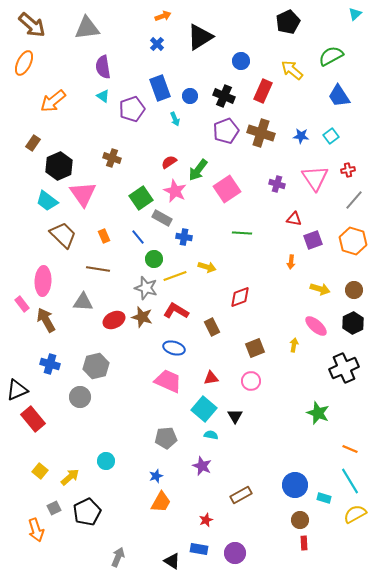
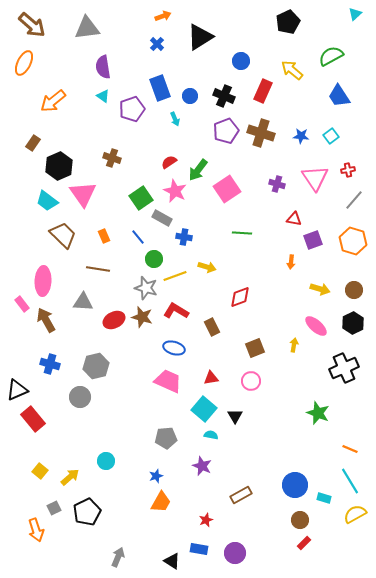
red rectangle at (304, 543): rotated 48 degrees clockwise
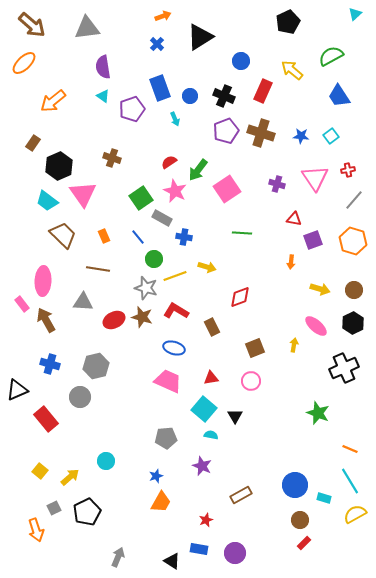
orange ellipse at (24, 63): rotated 20 degrees clockwise
red rectangle at (33, 419): moved 13 px right
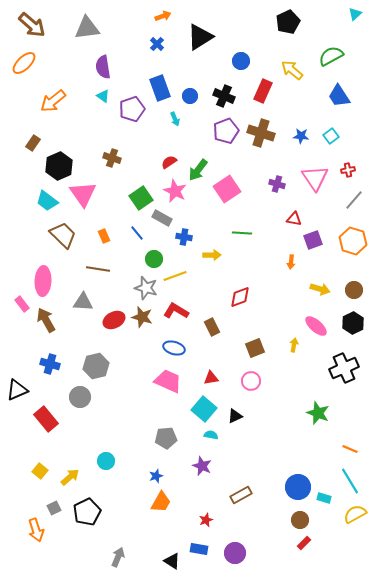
blue line at (138, 237): moved 1 px left, 4 px up
yellow arrow at (207, 267): moved 5 px right, 12 px up; rotated 18 degrees counterclockwise
black triangle at (235, 416): rotated 35 degrees clockwise
blue circle at (295, 485): moved 3 px right, 2 px down
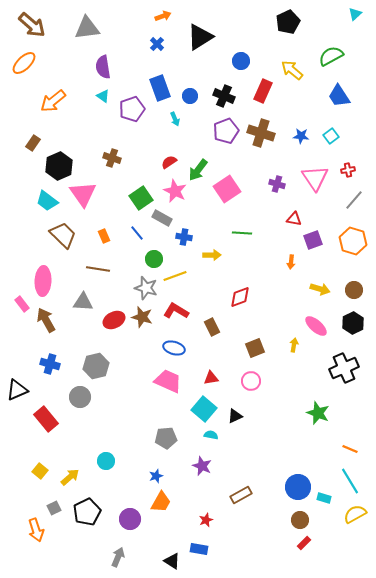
purple circle at (235, 553): moved 105 px left, 34 px up
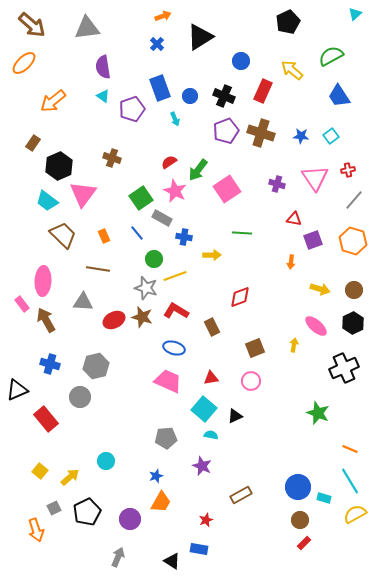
pink triangle at (83, 194): rotated 12 degrees clockwise
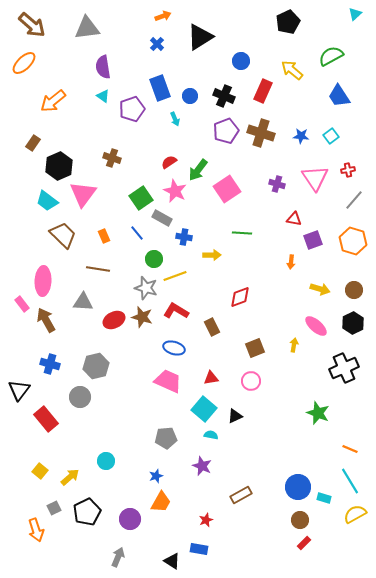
black triangle at (17, 390): moved 2 px right; rotated 30 degrees counterclockwise
